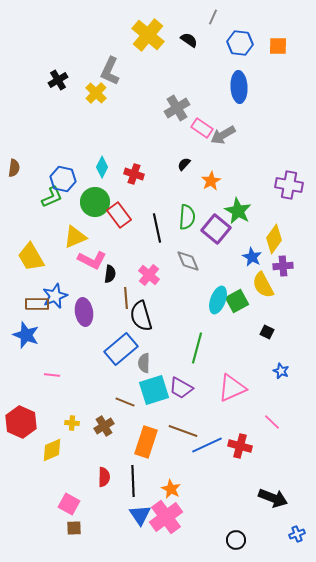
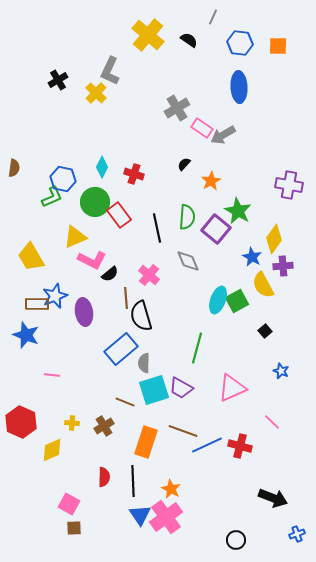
black semicircle at (110, 274): rotated 42 degrees clockwise
black square at (267, 332): moved 2 px left, 1 px up; rotated 24 degrees clockwise
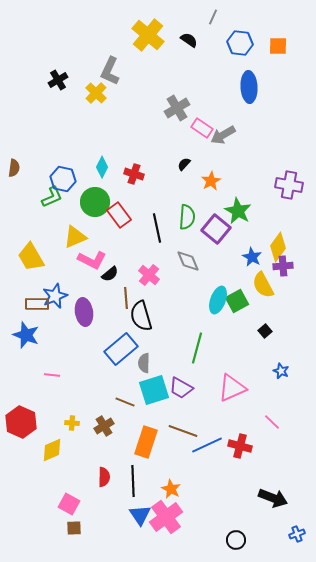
blue ellipse at (239, 87): moved 10 px right
yellow diamond at (274, 239): moved 4 px right, 8 px down
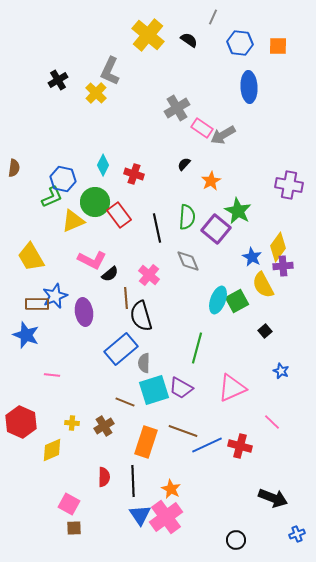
cyan diamond at (102, 167): moved 1 px right, 2 px up
yellow triangle at (75, 237): moved 2 px left, 16 px up
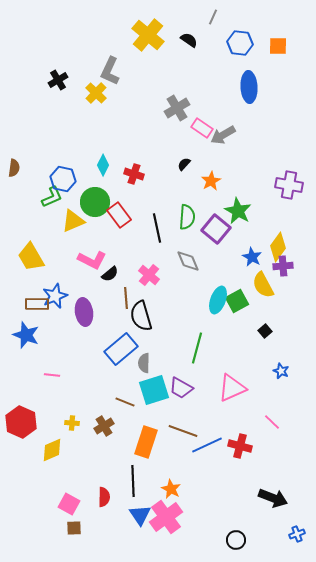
red semicircle at (104, 477): moved 20 px down
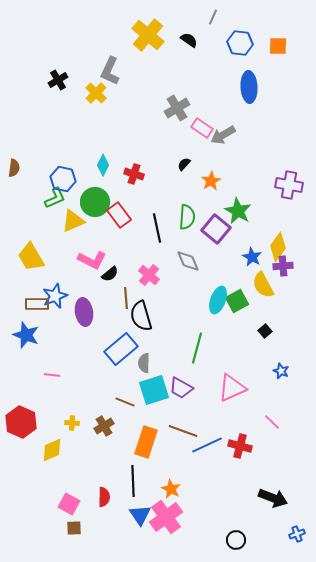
green L-shape at (52, 197): moved 3 px right, 1 px down
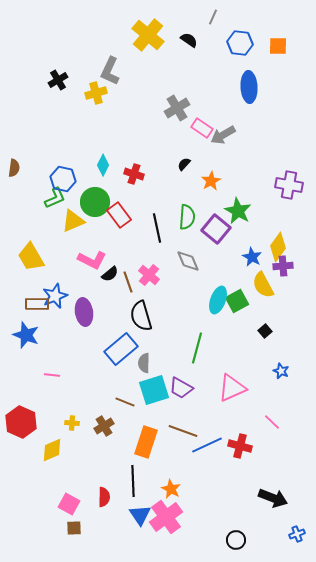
yellow cross at (96, 93): rotated 30 degrees clockwise
brown line at (126, 298): moved 2 px right, 16 px up; rotated 15 degrees counterclockwise
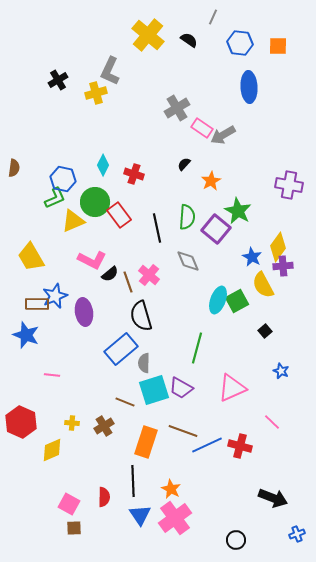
pink cross at (166, 517): moved 9 px right, 1 px down
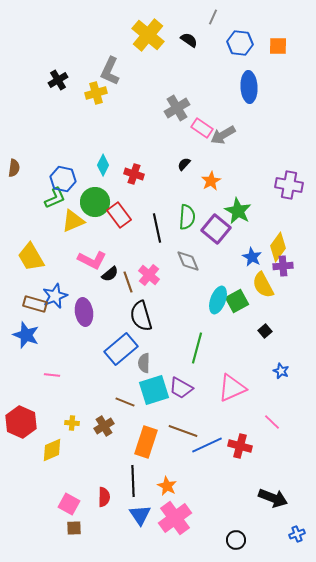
brown rectangle at (37, 304): moved 2 px left; rotated 15 degrees clockwise
orange star at (171, 489): moved 4 px left, 3 px up
